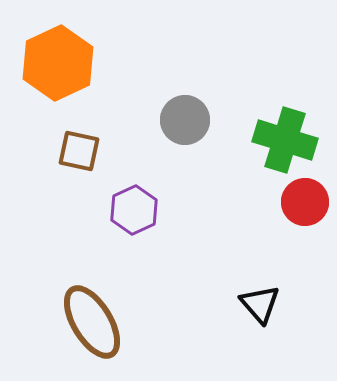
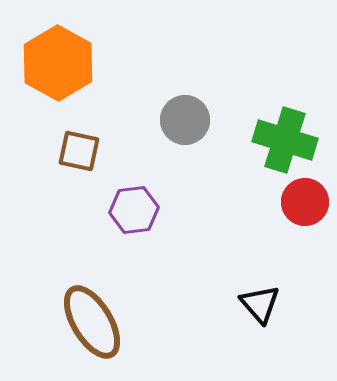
orange hexagon: rotated 6 degrees counterclockwise
purple hexagon: rotated 18 degrees clockwise
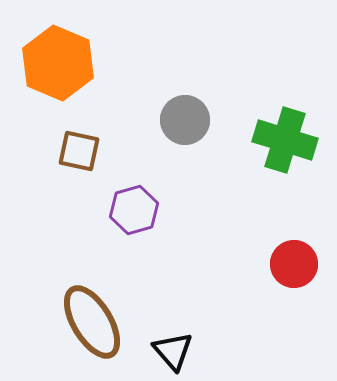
orange hexagon: rotated 6 degrees counterclockwise
red circle: moved 11 px left, 62 px down
purple hexagon: rotated 9 degrees counterclockwise
black triangle: moved 87 px left, 47 px down
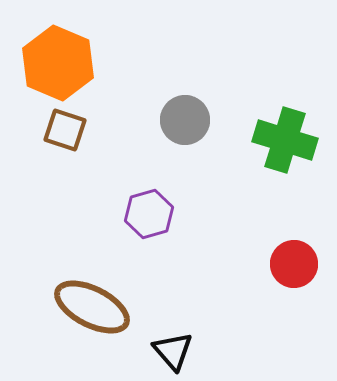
brown square: moved 14 px left, 21 px up; rotated 6 degrees clockwise
purple hexagon: moved 15 px right, 4 px down
brown ellipse: moved 15 px up; rotated 32 degrees counterclockwise
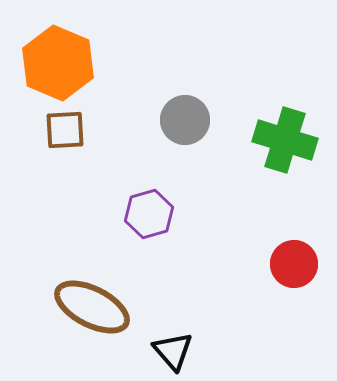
brown square: rotated 21 degrees counterclockwise
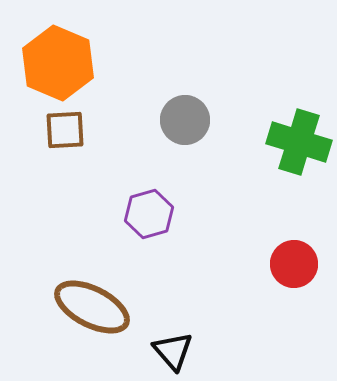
green cross: moved 14 px right, 2 px down
